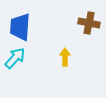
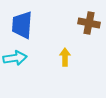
blue trapezoid: moved 2 px right, 2 px up
cyan arrow: rotated 40 degrees clockwise
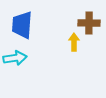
brown cross: rotated 10 degrees counterclockwise
yellow arrow: moved 9 px right, 15 px up
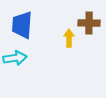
yellow arrow: moved 5 px left, 4 px up
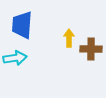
brown cross: moved 2 px right, 26 px down
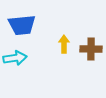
blue trapezoid: rotated 100 degrees counterclockwise
yellow arrow: moved 5 px left, 6 px down
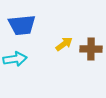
yellow arrow: rotated 54 degrees clockwise
cyan arrow: moved 1 px down
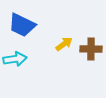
blue trapezoid: rotated 32 degrees clockwise
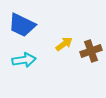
brown cross: moved 2 px down; rotated 20 degrees counterclockwise
cyan arrow: moved 9 px right, 1 px down
